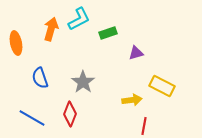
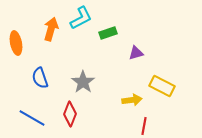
cyan L-shape: moved 2 px right, 1 px up
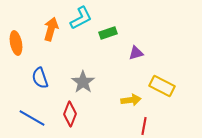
yellow arrow: moved 1 px left
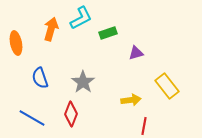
yellow rectangle: moved 5 px right; rotated 25 degrees clockwise
red diamond: moved 1 px right
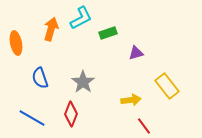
red line: rotated 48 degrees counterclockwise
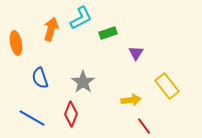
purple triangle: rotated 42 degrees counterclockwise
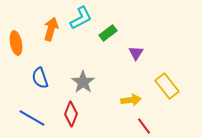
green rectangle: rotated 18 degrees counterclockwise
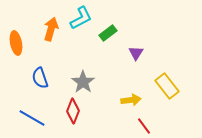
red diamond: moved 2 px right, 3 px up
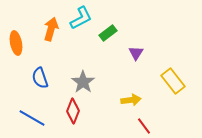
yellow rectangle: moved 6 px right, 5 px up
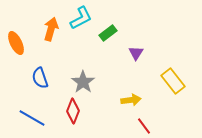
orange ellipse: rotated 15 degrees counterclockwise
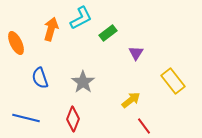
yellow arrow: rotated 30 degrees counterclockwise
red diamond: moved 8 px down
blue line: moved 6 px left; rotated 16 degrees counterclockwise
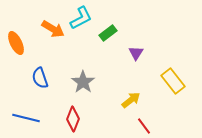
orange arrow: moved 2 px right; rotated 105 degrees clockwise
